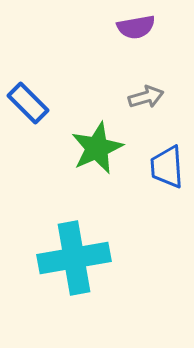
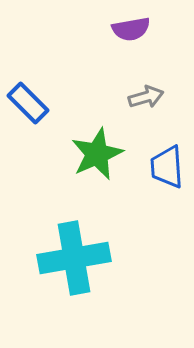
purple semicircle: moved 5 px left, 2 px down
green star: moved 6 px down
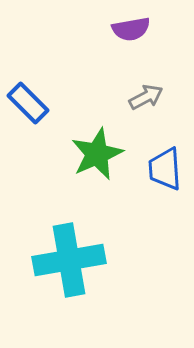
gray arrow: rotated 12 degrees counterclockwise
blue trapezoid: moved 2 px left, 2 px down
cyan cross: moved 5 px left, 2 px down
